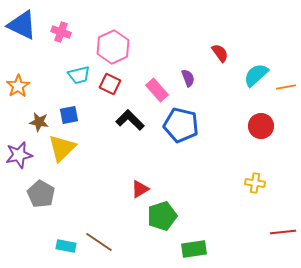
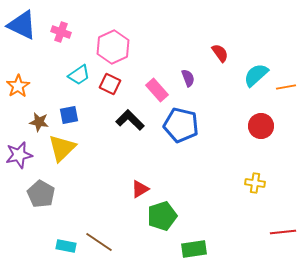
cyan trapezoid: rotated 20 degrees counterclockwise
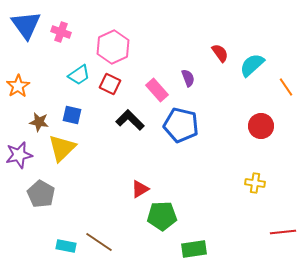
blue triangle: moved 4 px right; rotated 28 degrees clockwise
cyan semicircle: moved 4 px left, 10 px up
orange line: rotated 66 degrees clockwise
blue square: moved 3 px right; rotated 24 degrees clockwise
green pentagon: rotated 16 degrees clockwise
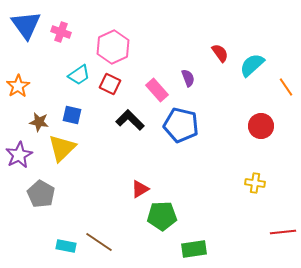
purple star: rotated 16 degrees counterclockwise
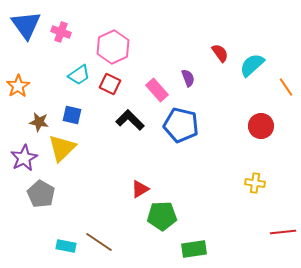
purple star: moved 5 px right, 3 px down
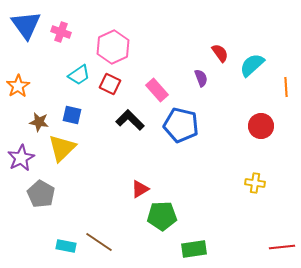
purple semicircle: moved 13 px right
orange line: rotated 30 degrees clockwise
purple star: moved 3 px left
red line: moved 1 px left, 15 px down
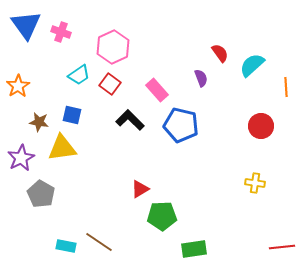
red square: rotated 10 degrees clockwise
yellow triangle: rotated 36 degrees clockwise
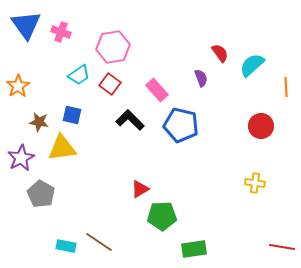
pink hexagon: rotated 16 degrees clockwise
red line: rotated 15 degrees clockwise
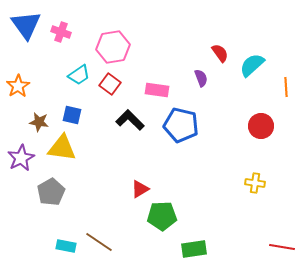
pink rectangle: rotated 40 degrees counterclockwise
yellow triangle: rotated 16 degrees clockwise
gray pentagon: moved 10 px right, 2 px up; rotated 12 degrees clockwise
